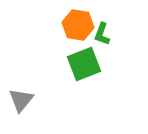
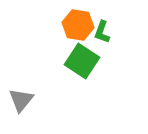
green L-shape: moved 2 px up
green square: moved 2 px left, 3 px up; rotated 36 degrees counterclockwise
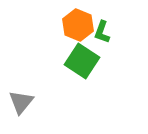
orange hexagon: rotated 12 degrees clockwise
gray triangle: moved 2 px down
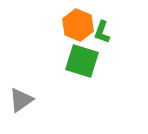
green square: rotated 16 degrees counterclockwise
gray triangle: moved 2 px up; rotated 16 degrees clockwise
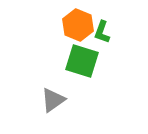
gray triangle: moved 32 px right
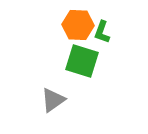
orange hexagon: rotated 20 degrees counterclockwise
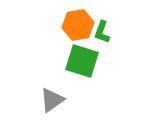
orange hexagon: rotated 12 degrees counterclockwise
gray triangle: moved 1 px left
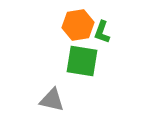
green square: rotated 8 degrees counterclockwise
gray triangle: rotated 48 degrees clockwise
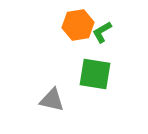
green L-shape: rotated 40 degrees clockwise
green square: moved 13 px right, 13 px down
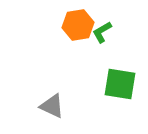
green square: moved 25 px right, 10 px down
gray triangle: moved 6 px down; rotated 12 degrees clockwise
